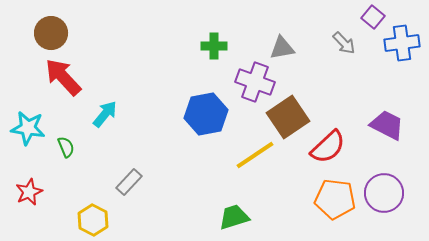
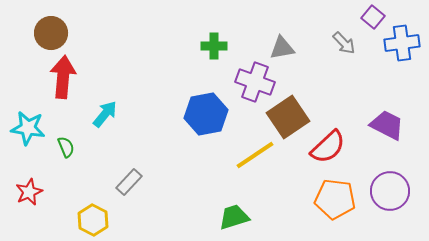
red arrow: rotated 48 degrees clockwise
purple circle: moved 6 px right, 2 px up
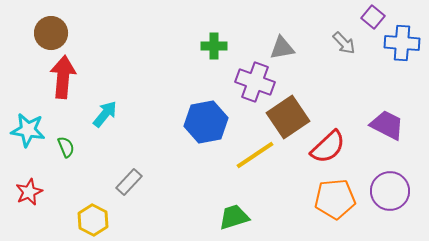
blue cross: rotated 12 degrees clockwise
blue hexagon: moved 8 px down
cyan star: moved 2 px down
orange pentagon: rotated 12 degrees counterclockwise
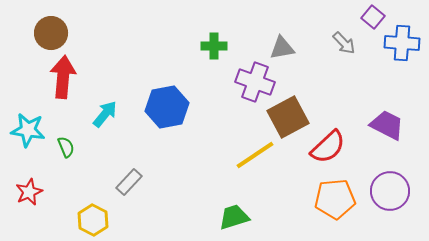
brown square: rotated 6 degrees clockwise
blue hexagon: moved 39 px left, 15 px up
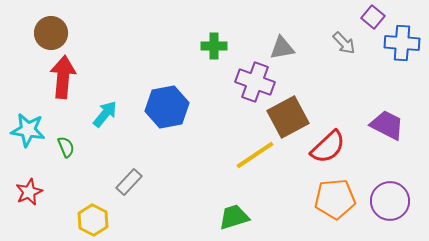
purple circle: moved 10 px down
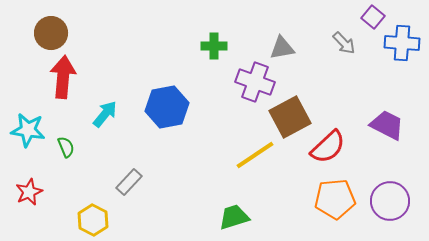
brown square: moved 2 px right
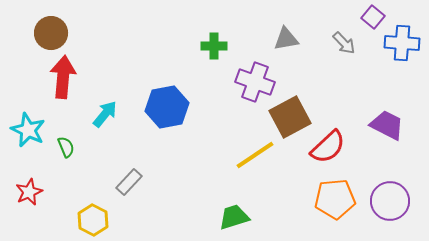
gray triangle: moved 4 px right, 9 px up
cyan star: rotated 16 degrees clockwise
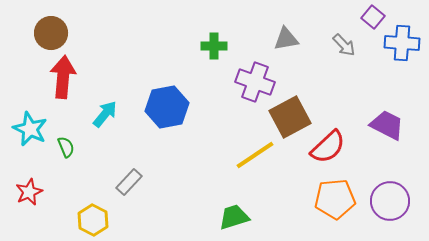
gray arrow: moved 2 px down
cyan star: moved 2 px right, 1 px up
